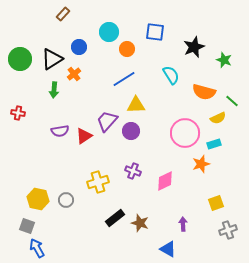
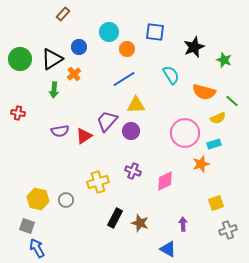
black rectangle: rotated 24 degrees counterclockwise
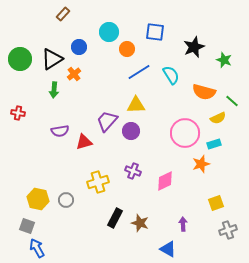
blue line: moved 15 px right, 7 px up
red triangle: moved 6 px down; rotated 18 degrees clockwise
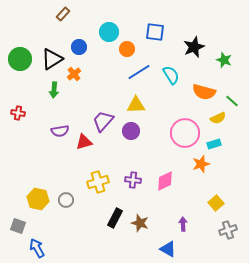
purple trapezoid: moved 4 px left
purple cross: moved 9 px down; rotated 14 degrees counterclockwise
yellow square: rotated 21 degrees counterclockwise
gray square: moved 9 px left
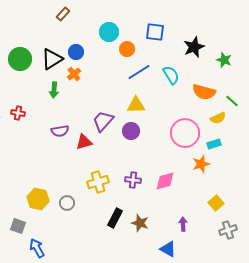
blue circle: moved 3 px left, 5 px down
pink diamond: rotated 10 degrees clockwise
gray circle: moved 1 px right, 3 px down
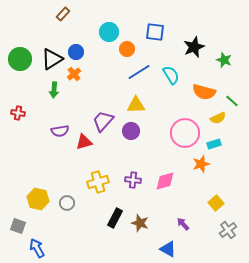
purple arrow: rotated 40 degrees counterclockwise
gray cross: rotated 18 degrees counterclockwise
